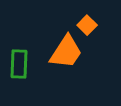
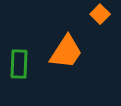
orange square: moved 13 px right, 11 px up
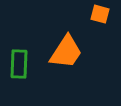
orange square: rotated 30 degrees counterclockwise
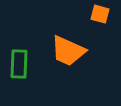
orange trapezoid: moved 2 px right, 1 px up; rotated 81 degrees clockwise
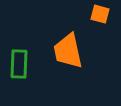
orange trapezoid: rotated 54 degrees clockwise
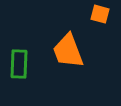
orange trapezoid: rotated 9 degrees counterclockwise
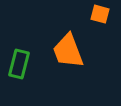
green rectangle: rotated 12 degrees clockwise
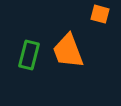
green rectangle: moved 10 px right, 9 px up
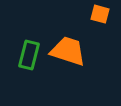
orange trapezoid: rotated 129 degrees clockwise
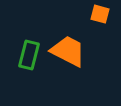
orange trapezoid: rotated 9 degrees clockwise
